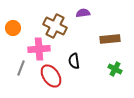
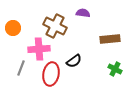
purple semicircle: rotated 16 degrees clockwise
black semicircle: rotated 119 degrees counterclockwise
red ellipse: moved 2 px up; rotated 45 degrees clockwise
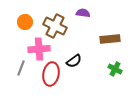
orange circle: moved 12 px right, 6 px up
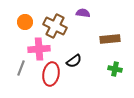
green cross: rotated 16 degrees counterclockwise
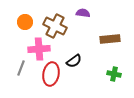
green cross: moved 1 px left, 5 px down
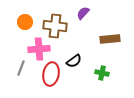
purple semicircle: rotated 56 degrees counterclockwise
brown cross: rotated 20 degrees counterclockwise
green cross: moved 12 px left, 1 px up
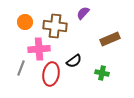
brown rectangle: rotated 18 degrees counterclockwise
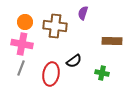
purple semicircle: rotated 24 degrees counterclockwise
brown rectangle: moved 2 px right, 2 px down; rotated 24 degrees clockwise
pink cross: moved 17 px left, 5 px up; rotated 15 degrees clockwise
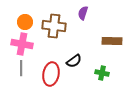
brown cross: moved 1 px left
gray line: rotated 21 degrees counterclockwise
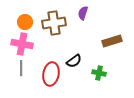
brown cross: moved 3 px up; rotated 15 degrees counterclockwise
brown rectangle: rotated 18 degrees counterclockwise
green cross: moved 3 px left
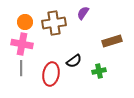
purple semicircle: rotated 16 degrees clockwise
green cross: moved 2 px up; rotated 24 degrees counterclockwise
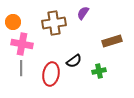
orange circle: moved 12 px left
